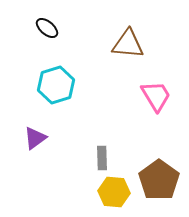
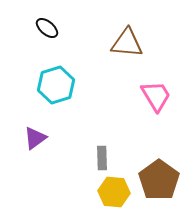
brown triangle: moved 1 px left, 1 px up
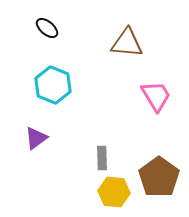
cyan hexagon: moved 3 px left; rotated 21 degrees counterclockwise
purple triangle: moved 1 px right
brown pentagon: moved 3 px up
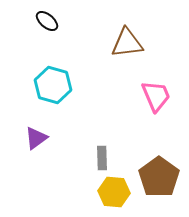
black ellipse: moved 7 px up
brown triangle: rotated 12 degrees counterclockwise
cyan hexagon: rotated 6 degrees counterclockwise
pink trapezoid: rotated 8 degrees clockwise
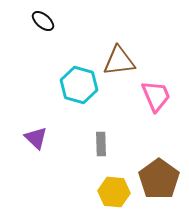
black ellipse: moved 4 px left
brown triangle: moved 8 px left, 18 px down
cyan hexagon: moved 26 px right
purple triangle: rotated 40 degrees counterclockwise
gray rectangle: moved 1 px left, 14 px up
brown pentagon: moved 2 px down
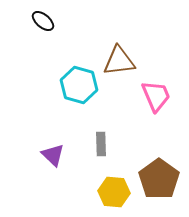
purple triangle: moved 17 px right, 17 px down
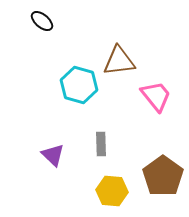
black ellipse: moved 1 px left
pink trapezoid: rotated 16 degrees counterclockwise
brown pentagon: moved 4 px right, 3 px up
yellow hexagon: moved 2 px left, 1 px up
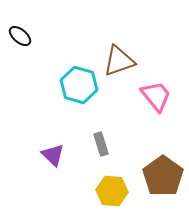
black ellipse: moved 22 px left, 15 px down
brown triangle: rotated 12 degrees counterclockwise
gray rectangle: rotated 15 degrees counterclockwise
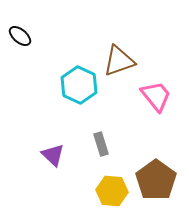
cyan hexagon: rotated 9 degrees clockwise
brown pentagon: moved 7 px left, 4 px down
